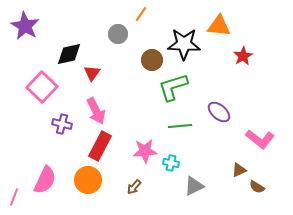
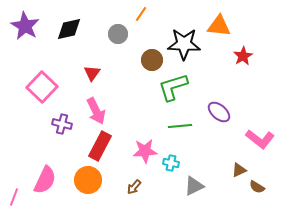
black diamond: moved 25 px up
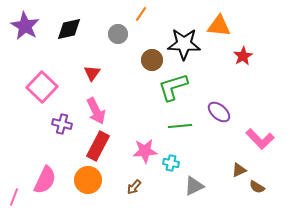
pink L-shape: rotated 8 degrees clockwise
red rectangle: moved 2 px left
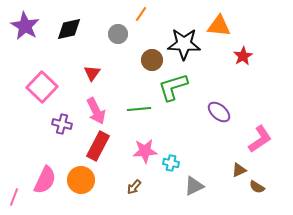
green line: moved 41 px left, 17 px up
pink L-shape: rotated 80 degrees counterclockwise
orange circle: moved 7 px left
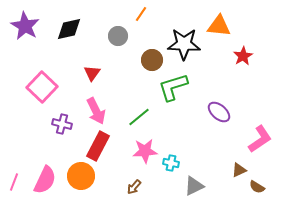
gray circle: moved 2 px down
green line: moved 8 px down; rotated 35 degrees counterclockwise
orange circle: moved 4 px up
pink line: moved 15 px up
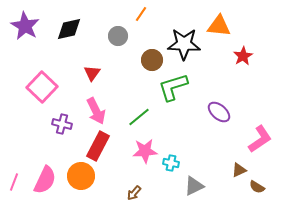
brown arrow: moved 6 px down
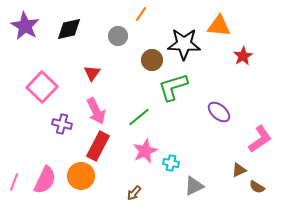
pink star: rotated 20 degrees counterclockwise
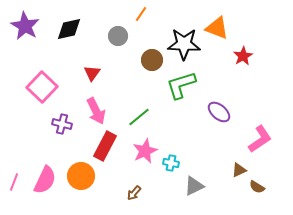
orange triangle: moved 2 px left, 2 px down; rotated 15 degrees clockwise
green L-shape: moved 8 px right, 2 px up
red rectangle: moved 7 px right
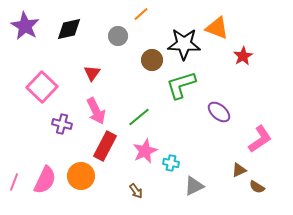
orange line: rotated 14 degrees clockwise
brown arrow: moved 2 px right, 2 px up; rotated 77 degrees counterclockwise
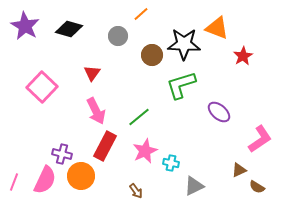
black diamond: rotated 28 degrees clockwise
brown circle: moved 5 px up
purple cross: moved 30 px down
